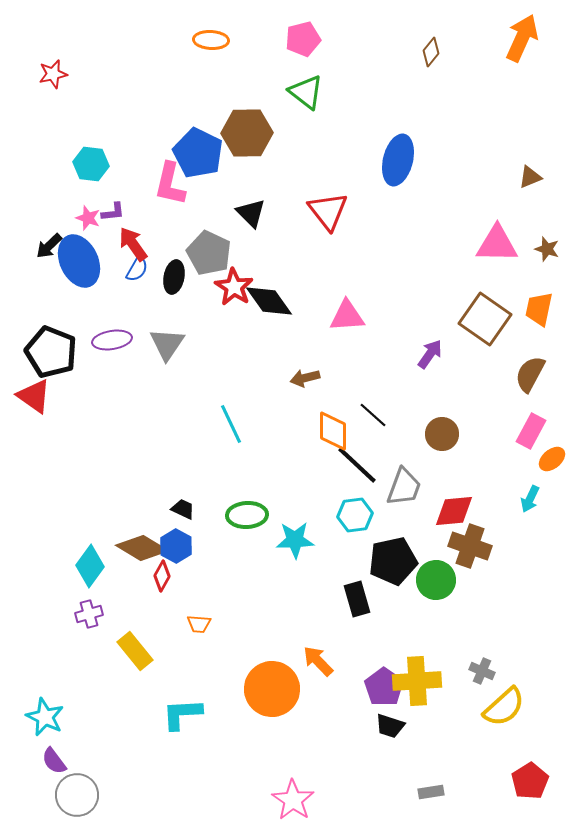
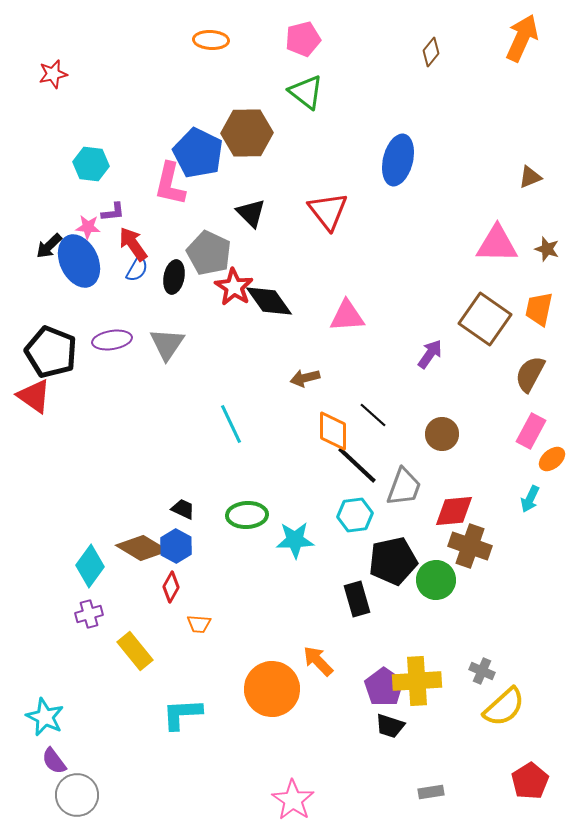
pink star at (88, 218): moved 9 px down; rotated 15 degrees counterclockwise
red diamond at (162, 576): moved 9 px right, 11 px down
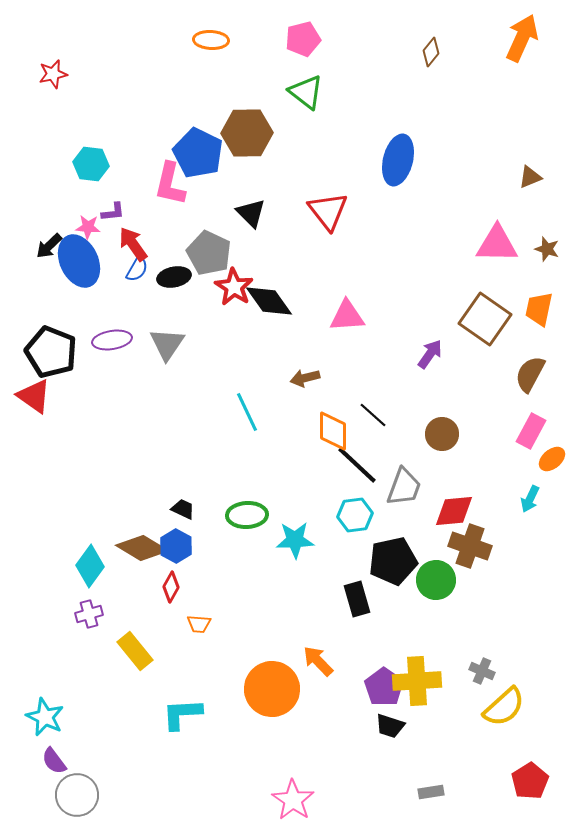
black ellipse at (174, 277): rotated 68 degrees clockwise
cyan line at (231, 424): moved 16 px right, 12 px up
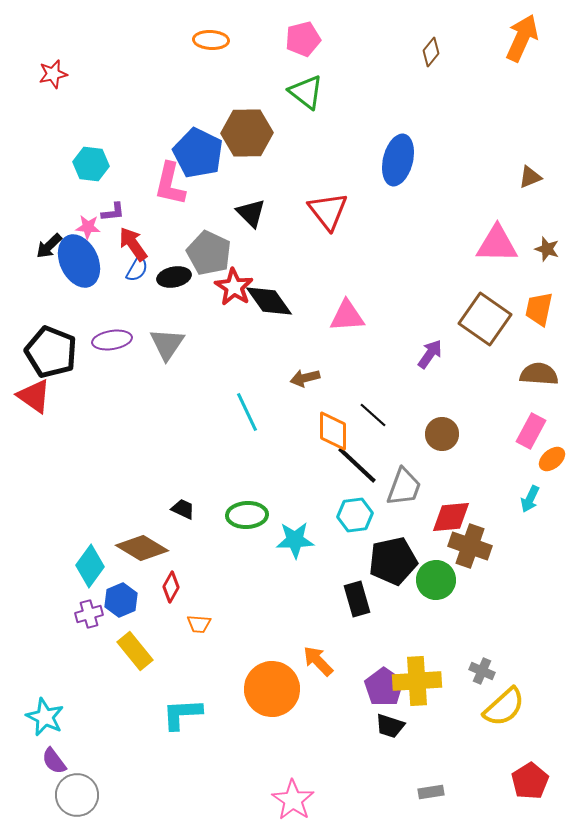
brown semicircle at (530, 374): moved 9 px right; rotated 66 degrees clockwise
red diamond at (454, 511): moved 3 px left, 6 px down
blue hexagon at (176, 546): moved 55 px left, 54 px down; rotated 8 degrees clockwise
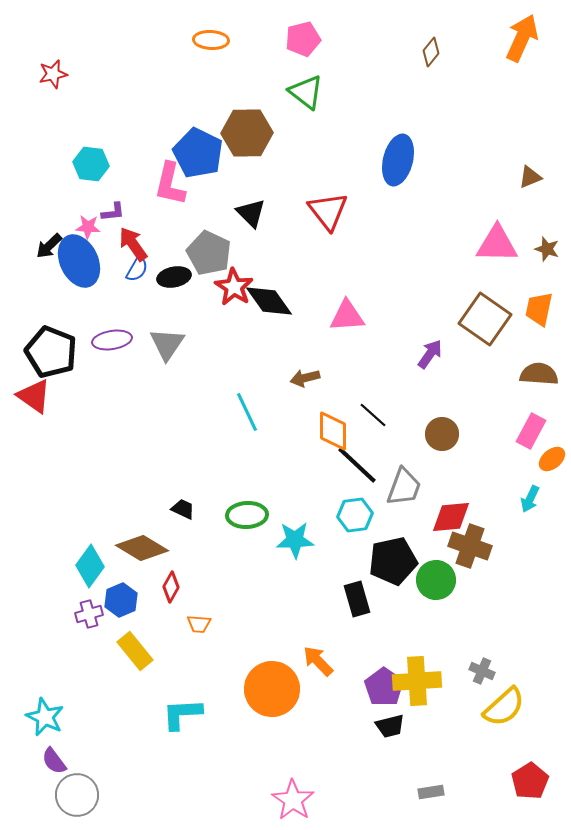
black trapezoid at (390, 726): rotated 32 degrees counterclockwise
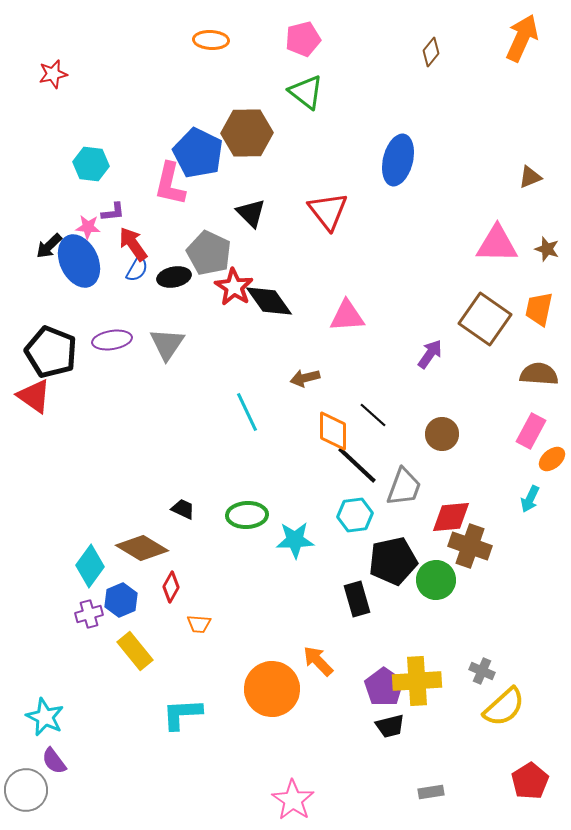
gray circle at (77, 795): moved 51 px left, 5 px up
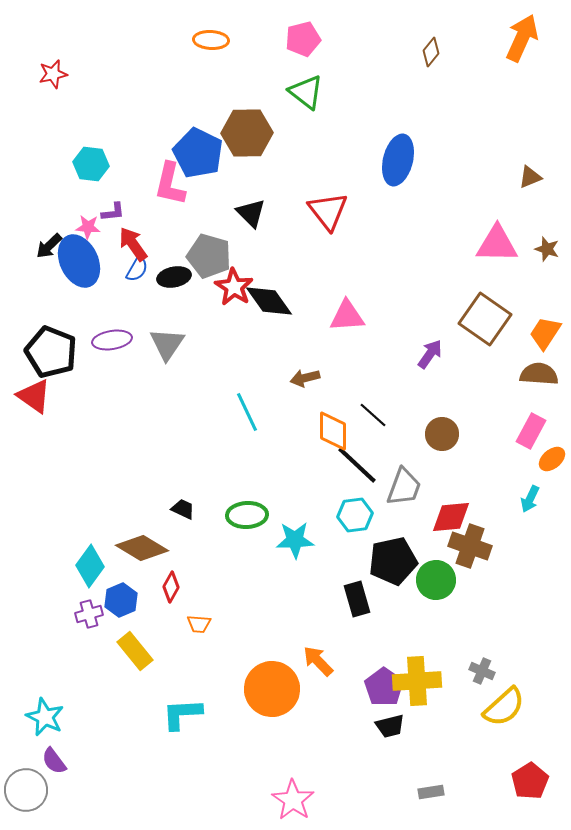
gray pentagon at (209, 253): moved 3 px down; rotated 9 degrees counterclockwise
orange trapezoid at (539, 309): moved 6 px right, 24 px down; rotated 21 degrees clockwise
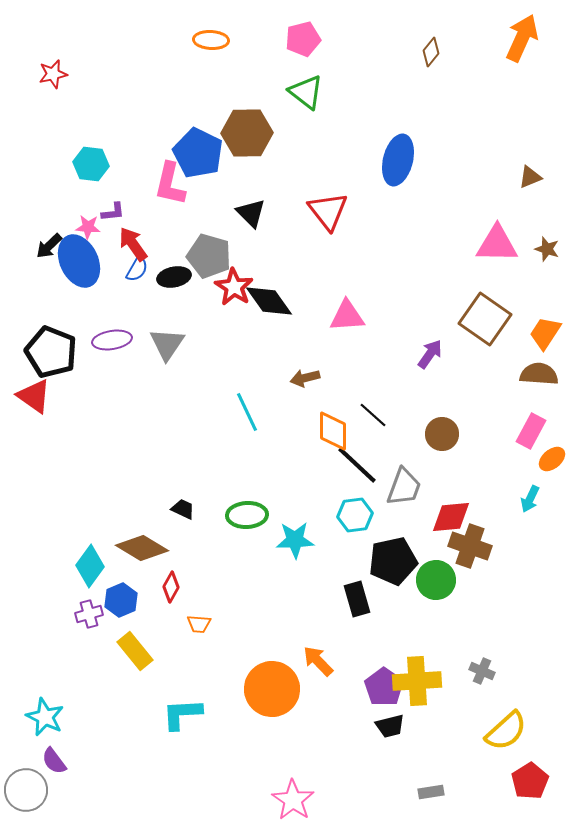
yellow semicircle at (504, 707): moved 2 px right, 24 px down
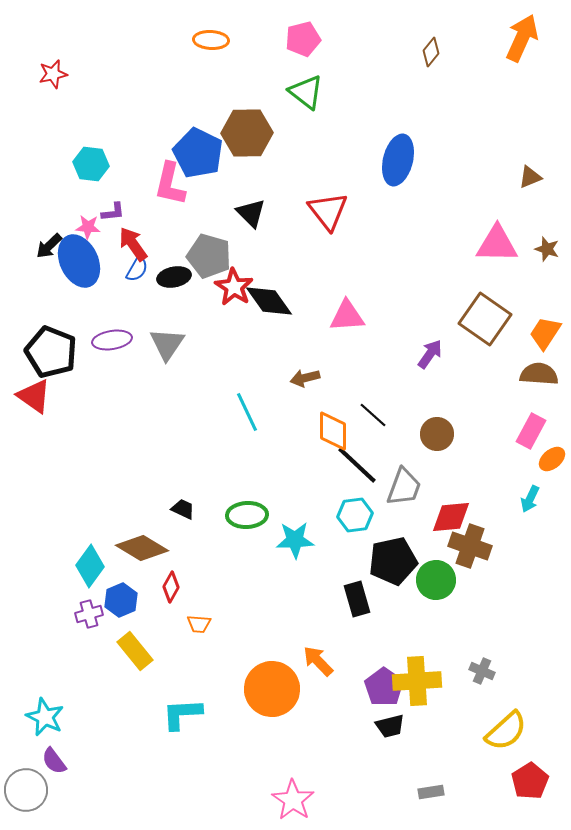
brown circle at (442, 434): moved 5 px left
